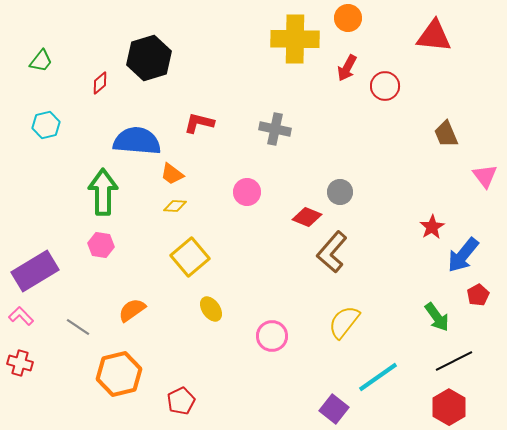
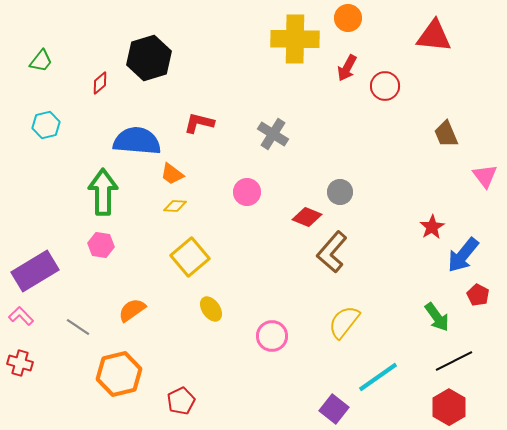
gray cross at (275, 129): moved 2 px left, 5 px down; rotated 20 degrees clockwise
red pentagon at (478, 295): rotated 15 degrees counterclockwise
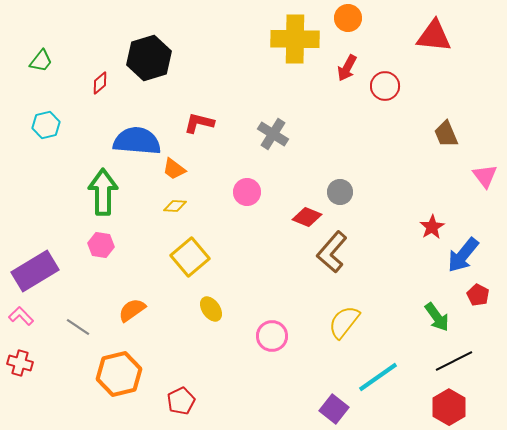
orange trapezoid at (172, 174): moved 2 px right, 5 px up
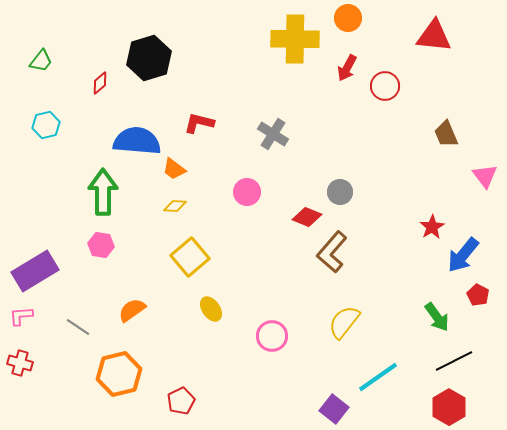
pink L-shape at (21, 316): rotated 50 degrees counterclockwise
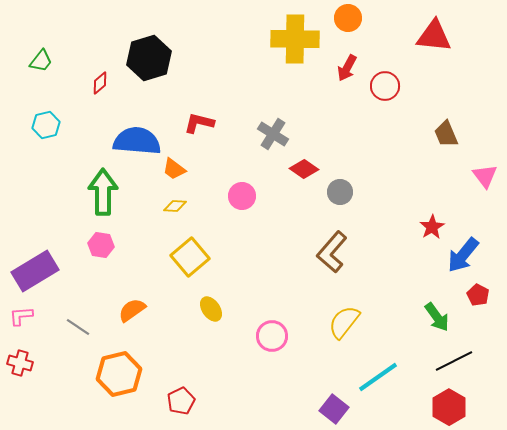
pink circle at (247, 192): moved 5 px left, 4 px down
red diamond at (307, 217): moved 3 px left, 48 px up; rotated 12 degrees clockwise
